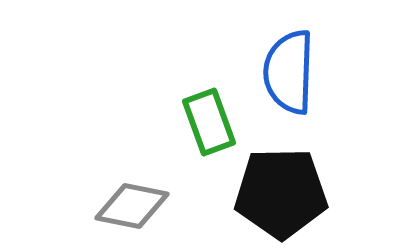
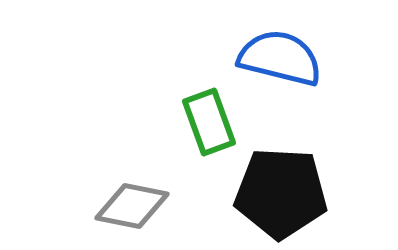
blue semicircle: moved 9 px left, 14 px up; rotated 102 degrees clockwise
black pentagon: rotated 4 degrees clockwise
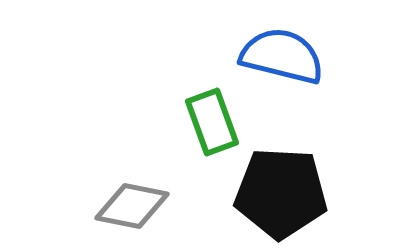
blue semicircle: moved 2 px right, 2 px up
green rectangle: moved 3 px right
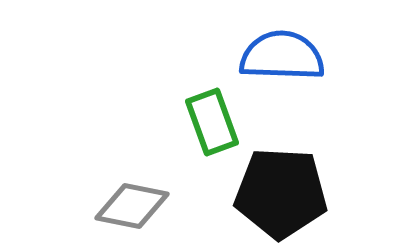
blue semicircle: rotated 12 degrees counterclockwise
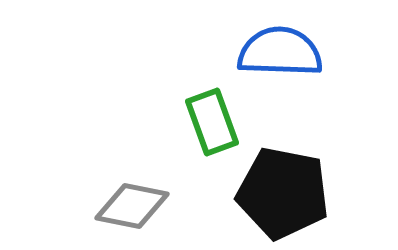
blue semicircle: moved 2 px left, 4 px up
black pentagon: moved 2 px right; rotated 8 degrees clockwise
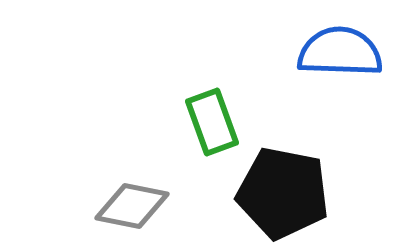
blue semicircle: moved 60 px right
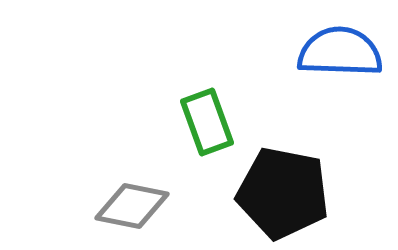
green rectangle: moved 5 px left
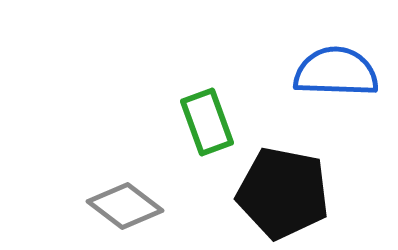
blue semicircle: moved 4 px left, 20 px down
gray diamond: moved 7 px left; rotated 26 degrees clockwise
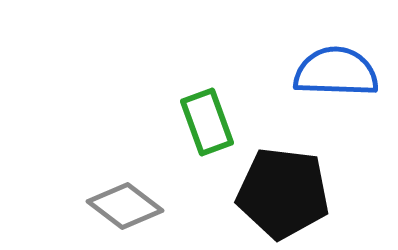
black pentagon: rotated 4 degrees counterclockwise
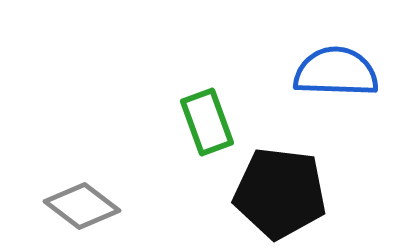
black pentagon: moved 3 px left
gray diamond: moved 43 px left
